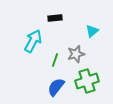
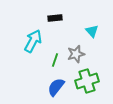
cyan triangle: rotated 32 degrees counterclockwise
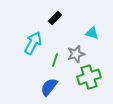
black rectangle: rotated 40 degrees counterclockwise
cyan triangle: moved 2 px down; rotated 32 degrees counterclockwise
cyan arrow: moved 2 px down
green cross: moved 2 px right, 4 px up
blue semicircle: moved 7 px left
